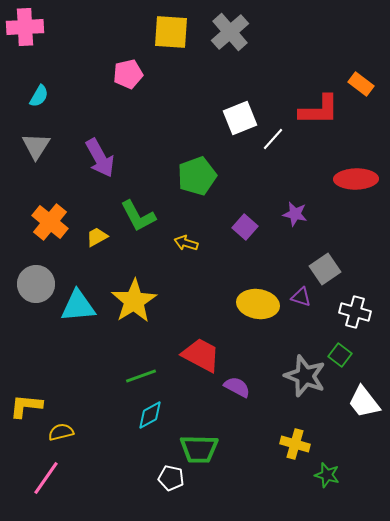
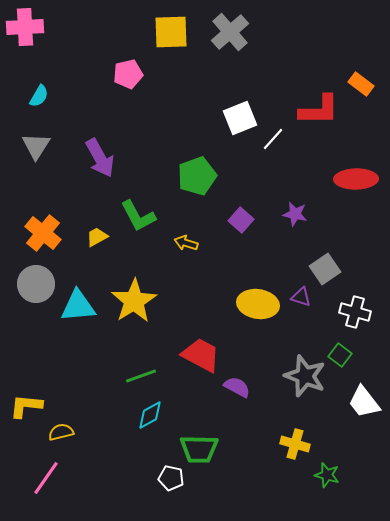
yellow square: rotated 6 degrees counterclockwise
orange cross: moved 7 px left, 11 px down
purple square: moved 4 px left, 7 px up
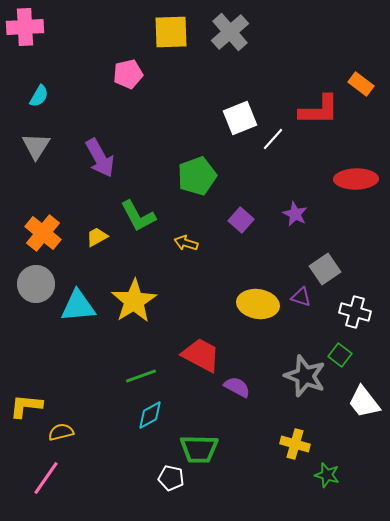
purple star: rotated 15 degrees clockwise
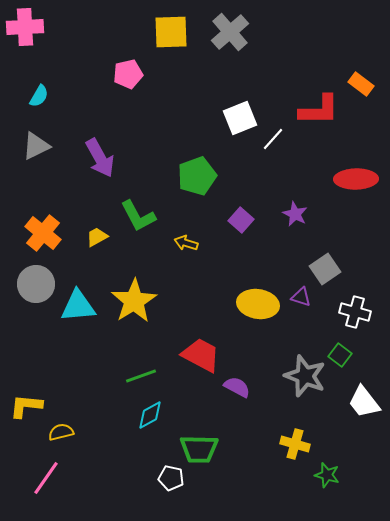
gray triangle: rotated 32 degrees clockwise
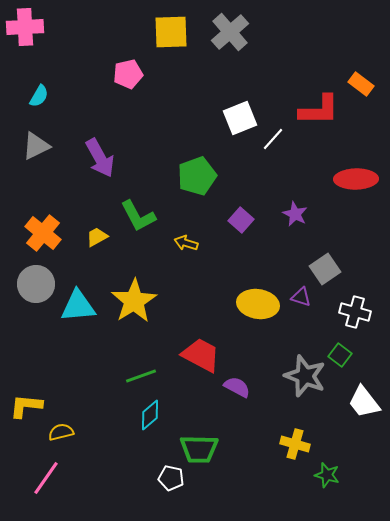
cyan diamond: rotated 12 degrees counterclockwise
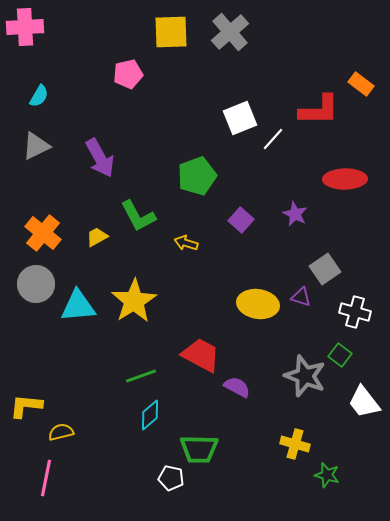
red ellipse: moved 11 px left
pink line: rotated 24 degrees counterclockwise
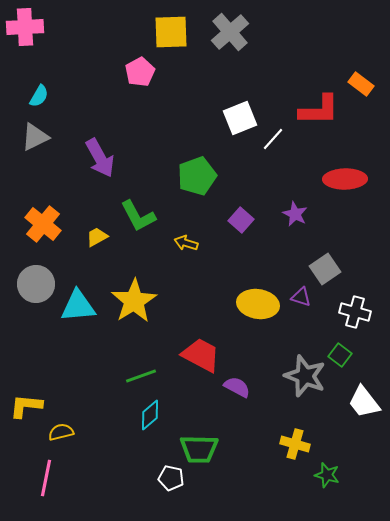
pink pentagon: moved 12 px right, 2 px up; rotated 16 degrees counterclockwise
gray triangle: moved 1 px left, 9 px up
orange cross: moved 9 px up
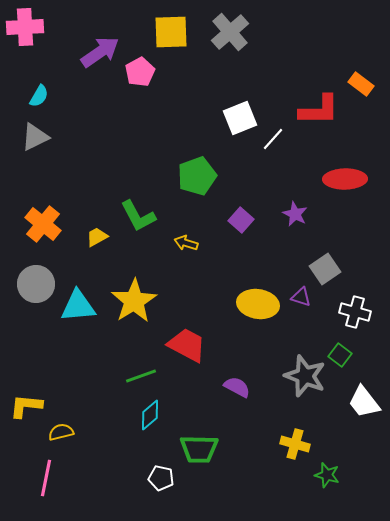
purple arrow: moved 106 px up; rotated 96 degrees counterclockwise
red trapezoid: moved 14 px left, 10 px up
white pentagon: moved 10 px left
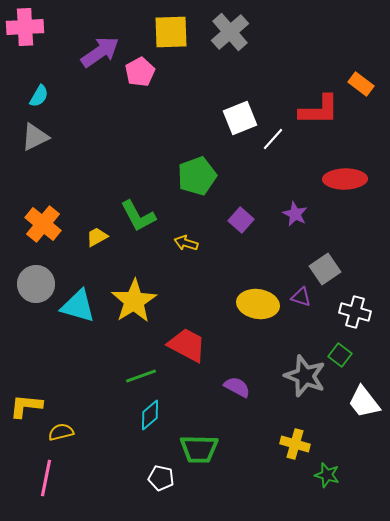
cyan triangle: rotated 21 degrees clockwise
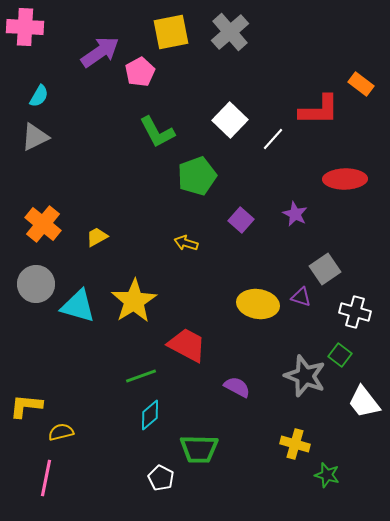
pink cross: rotated 6 degrees clockwise
yellow square: rotated 9 degrees counterclockwise
white square: moved 10 px left, 2 px down; rotated 24 degrees counterclockwise
green L-shape: moved 19 px right, 84 px up
white pentagon: rotated 15 degrees clockwise
